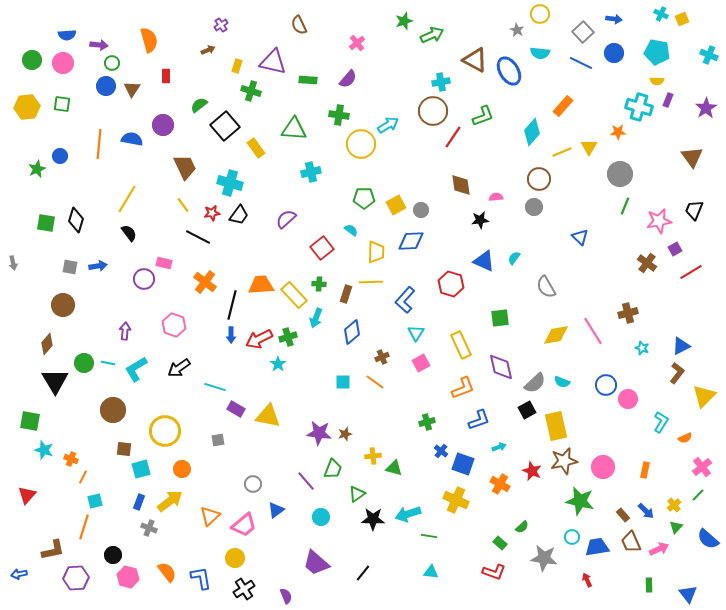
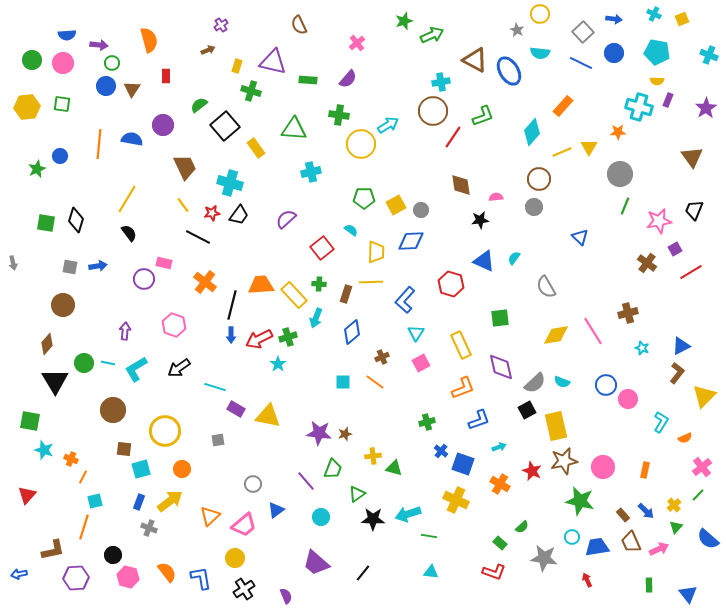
cyan cross at (661, 14): moved 7 px left
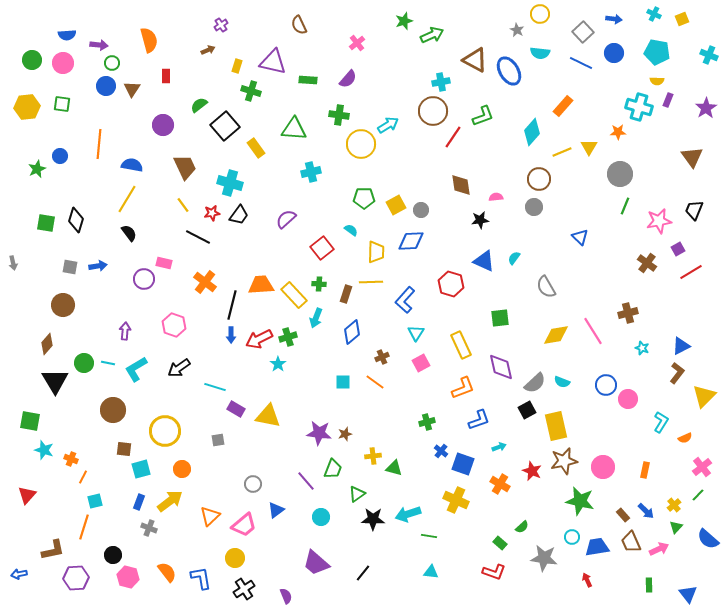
blue semicircle at (132, 139): moved 26 px down
purple square at (675, 249): moved 3 px right
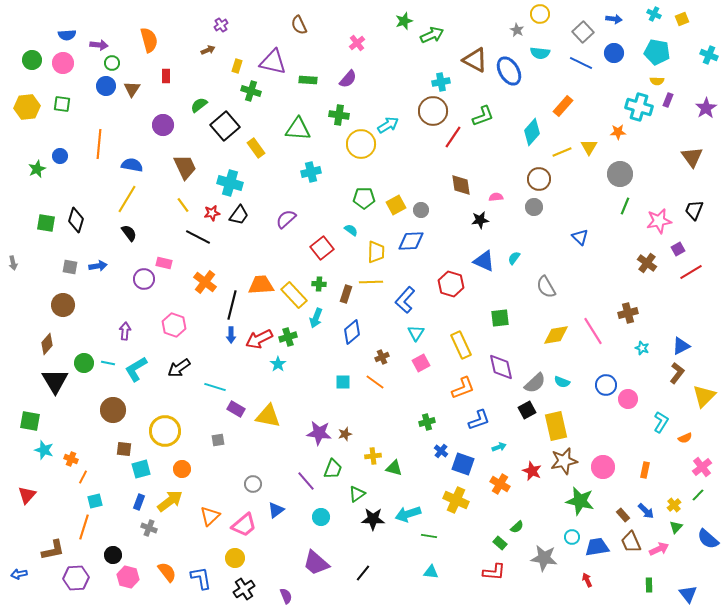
green triangle at (294, 129): moved 4 px right
green semicircle at (522, 527): moved 5 px left
red L-shape at (494, 572): rotated 15 degrees counterclockwise
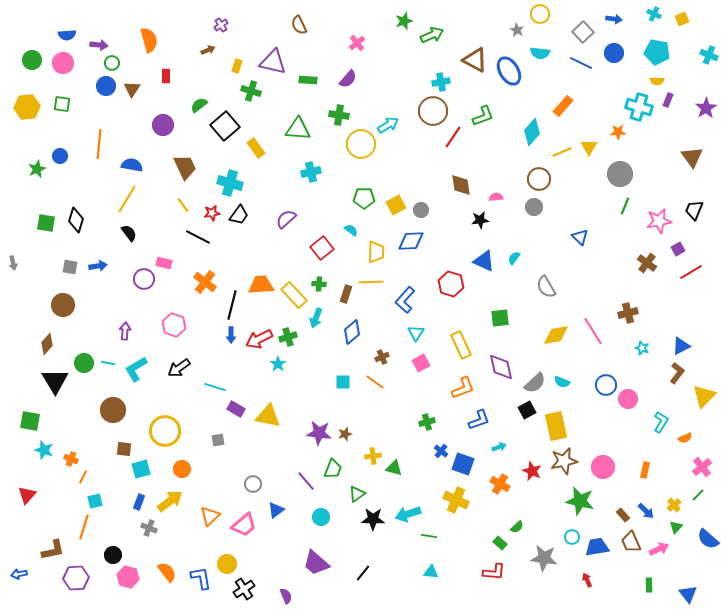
yellow circle at (235, 558): moved 8 px left, 6 px down
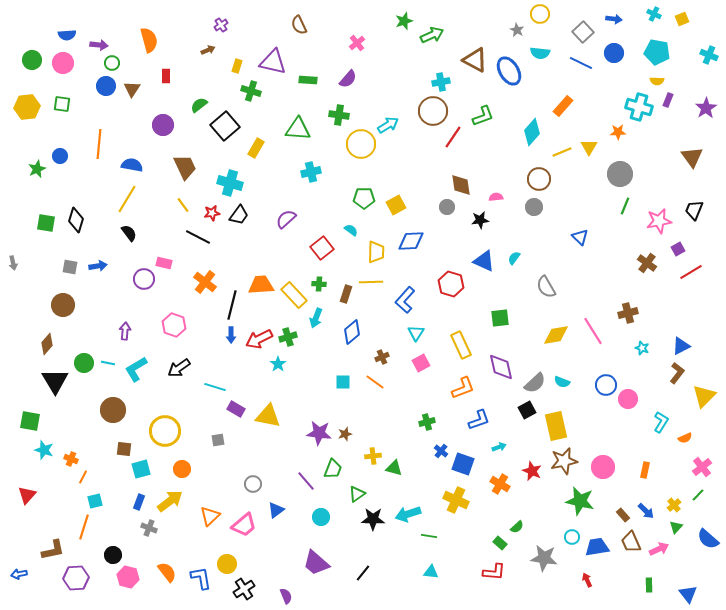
yellow rectangle at (256, 148): rotated 66 degrees clockwise
gray circle at (421, 210): moved 26 px right, 3 px up
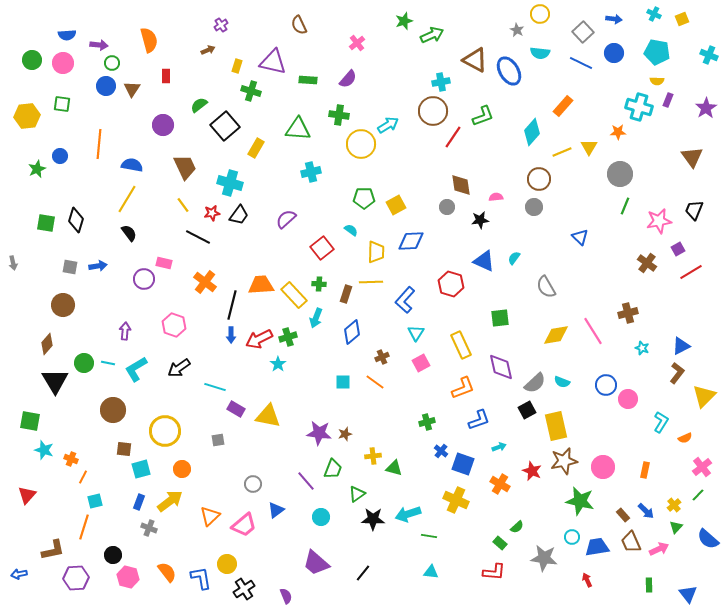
yellow hexagon at (27, 107): moved 9 px down
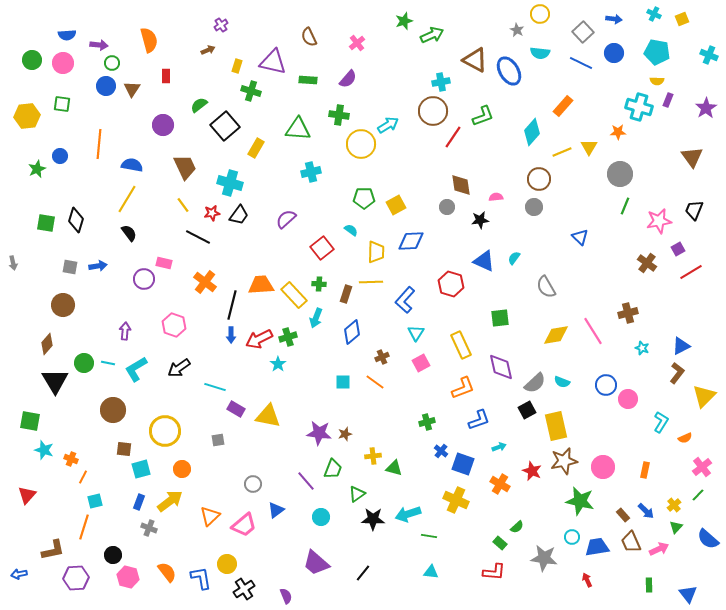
brown semicircle at (299, 25): moved 10 px right, 12 px down
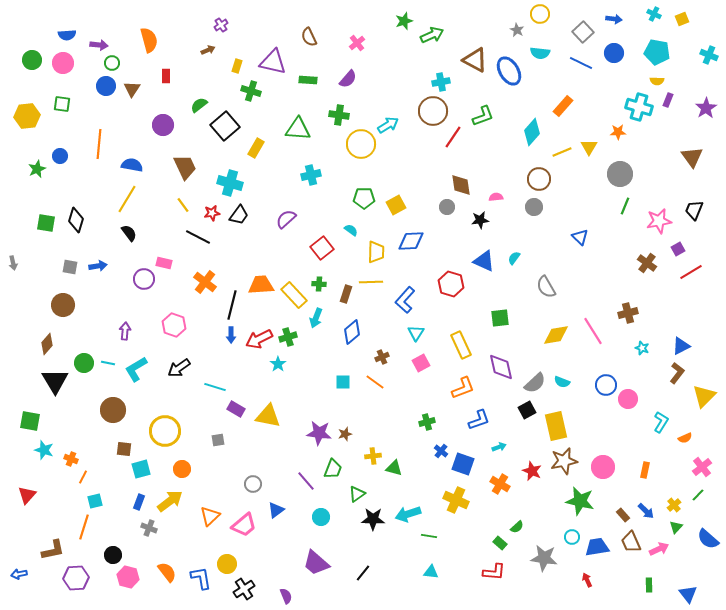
cyan cross at (311, 172): moved 3 px down
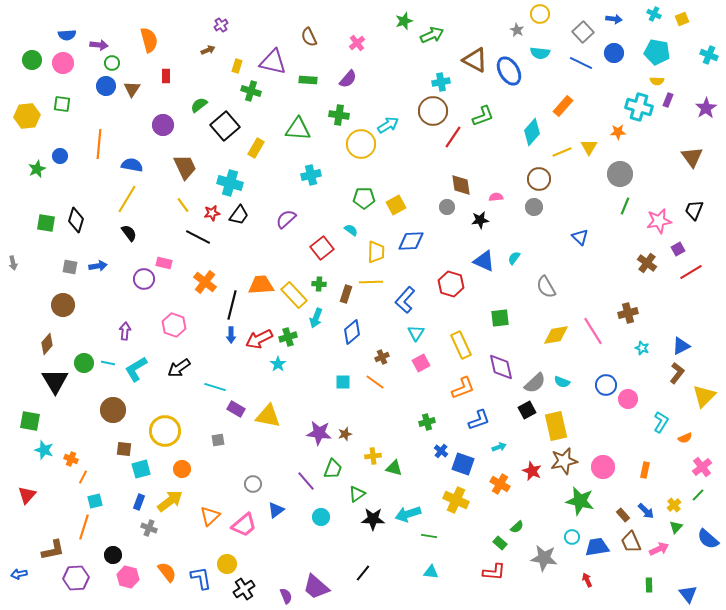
purple trapezoid at (316, 563): moved 24 px down
